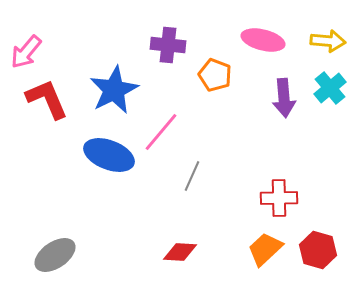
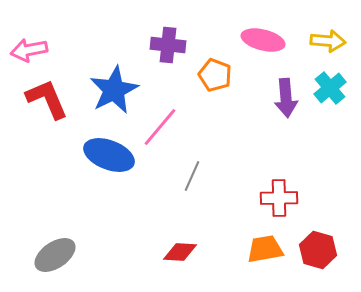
pink arrow: moved 3 px right, 2 px up; rotated 39 degrees clockwise
purple arrow: moved 2 px right
pink line: moved 1 px left, 5 px up
orange trapezoid: rotated 33 degrees clockwise
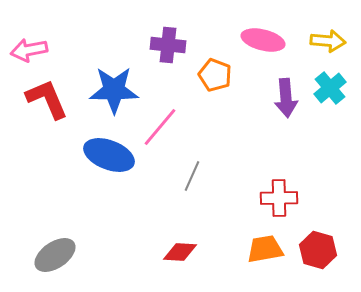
blue star: rotated 27 degrees clockwise
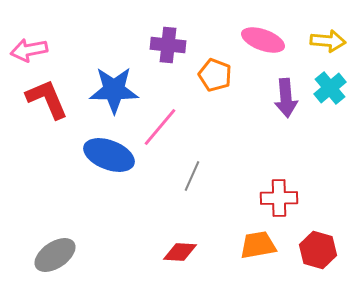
pink ellipse: rotated 6 degrees clockwise
orange trapezoid: moved 7 px left, 4 px up
